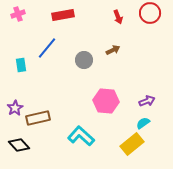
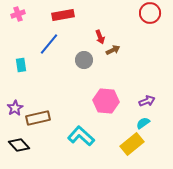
red arrow: moved 18 px left, 20 px down
blue line: moved 2 px right, 4 px up
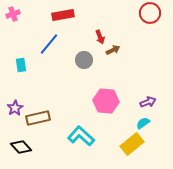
pink cross: moved 5 px left
purple arrow: moved 1 px right, 1 px down
black diamond: moved 2 px right, 2 px down
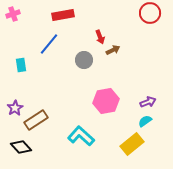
pink hexagon: rotated 15 degrees counterclockwise
brown rectangle: moved 2 px left, 2 px down; rotated 20 degrees counterclockwise
cyan semicircle: moved 2 px right, 2 px up
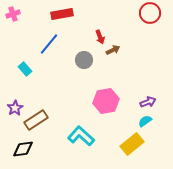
red rectangle: moved 1 px left, 1 px up
cyan rectangle: moved 4 px right, 4 px down; rotated 32 degrees counterclockwise
black diamond: moved 2 px right, 2 px down; rotated 55 degrees counterclockwise
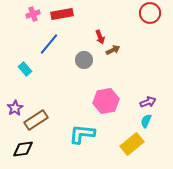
pink cross: moved 20 px right
cyan semicircle: moved 1 px right; rotated 32 degrees counterclockwise
cyan L-shape: moved 1 px right, 2 px up; rotated 36 degrees counterclockwise
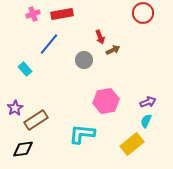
red circle: moved 7 px left
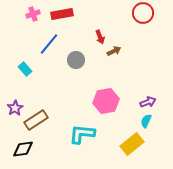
brown arrow: moved 1 px right, 1 px down
gray circle: moved 8 px left
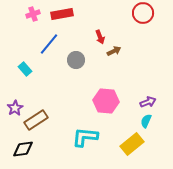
pink hexagon: rotated 15 degrees clockwise
cyan L-shape: moved 3 px right, 3 px down
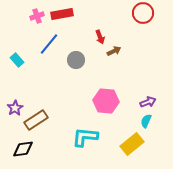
pink cross: moved 4 px right, 2 px down
cyan rectangle: moved 8 px left, 9 px up
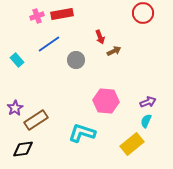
blue line: rotated 15 degrees clockwise
cyan L-shape: moved 3 px left, 4 px up; rotated 12 degrees clockwise
